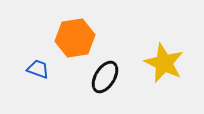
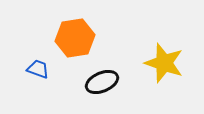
yellow star: rotated 6 degrees counterclockwise
black ellipse: moved 3 px left, 5 px down; rotated 36 degrees clockwise
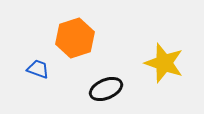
orange hexagon: rotated 9 degrees counterclockwise
black ellipse: moved 4 px right, 7 px down
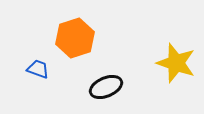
yellow star: moved 12 px right
black ellipse: moved 2 px up
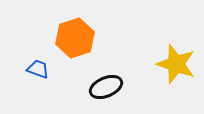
yellow star: moved 1 px down
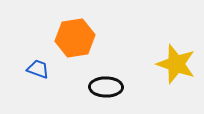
orange hexagon: rotated 9 degrees clockwise
black ellipse: rotated 24 degrees clockwise
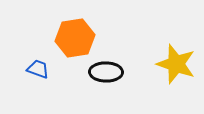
black ellipse: moved 15 px up
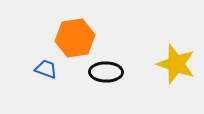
blue trapezoid: moved 8 px right
